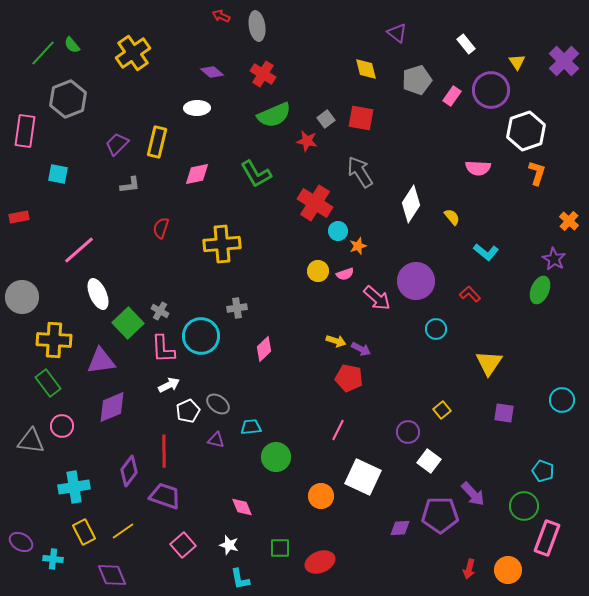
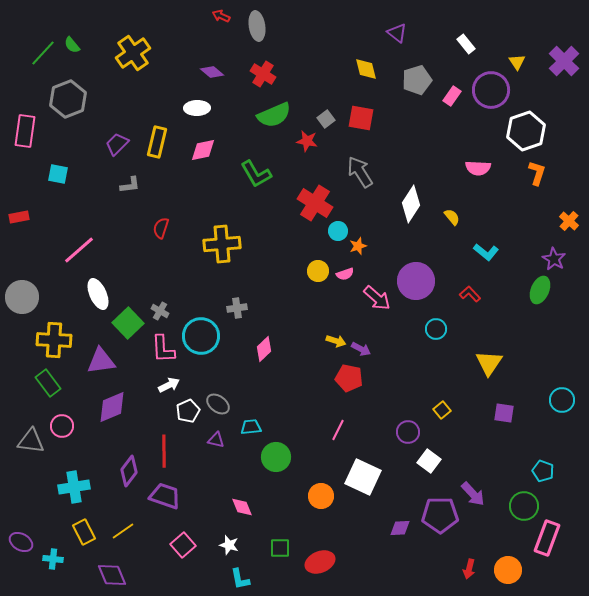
pink diamond at (197, 174): moved 6 px right, 24 px up
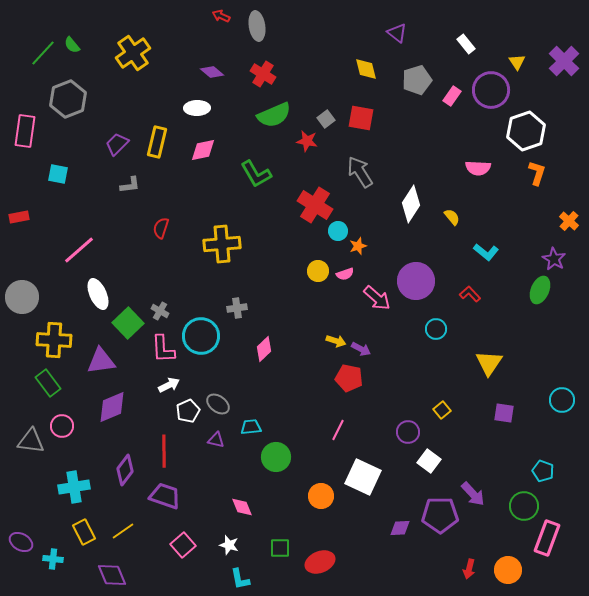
red cross at (315, 203): moved 2 px down
purple diamond at (129, 471): moved 4 px left, 1 px up
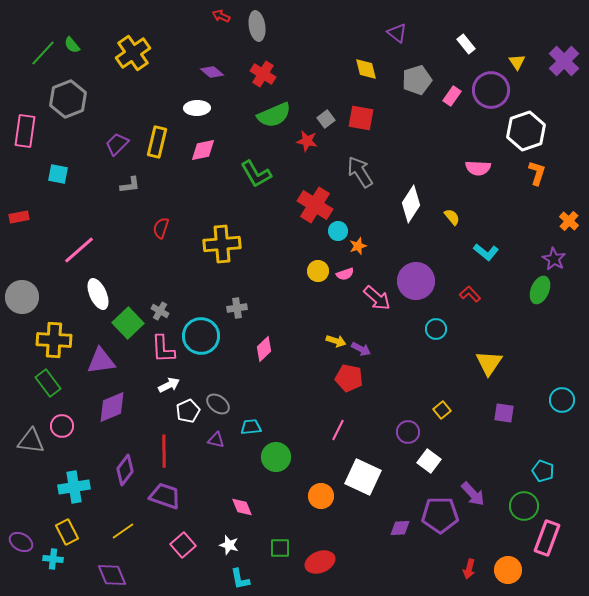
yellow rectangle at (84, 532): moved 17 px left
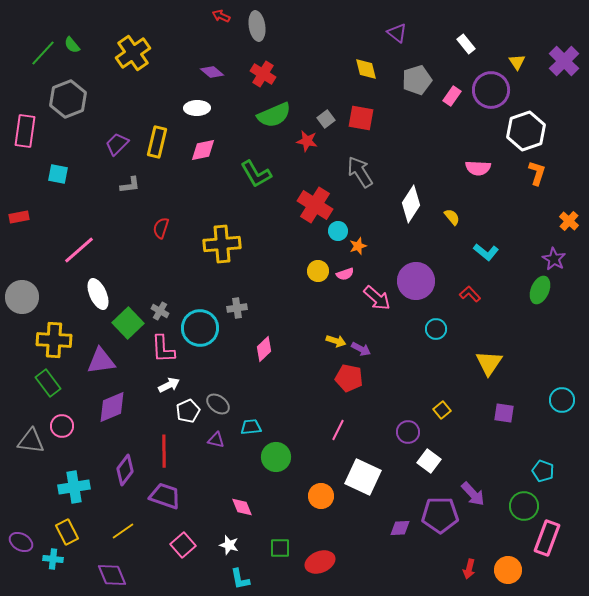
cyan circle at (201, 336): moved 1 px left, 8 px up
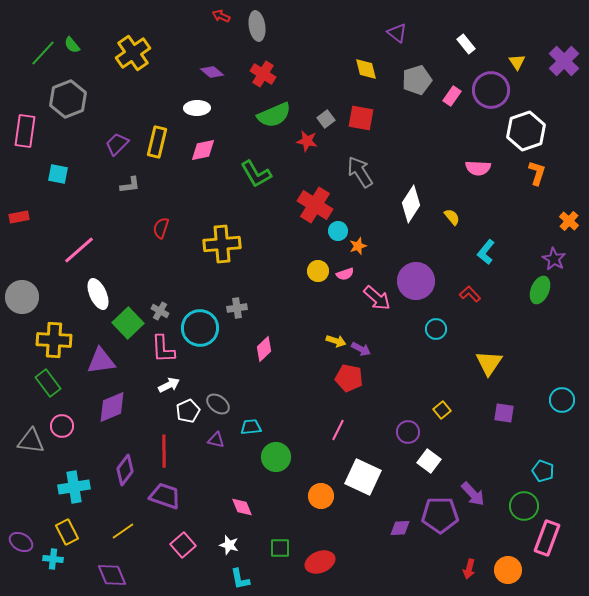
cyan L-shape at (486, 252): rotated 90 degrees clockwise
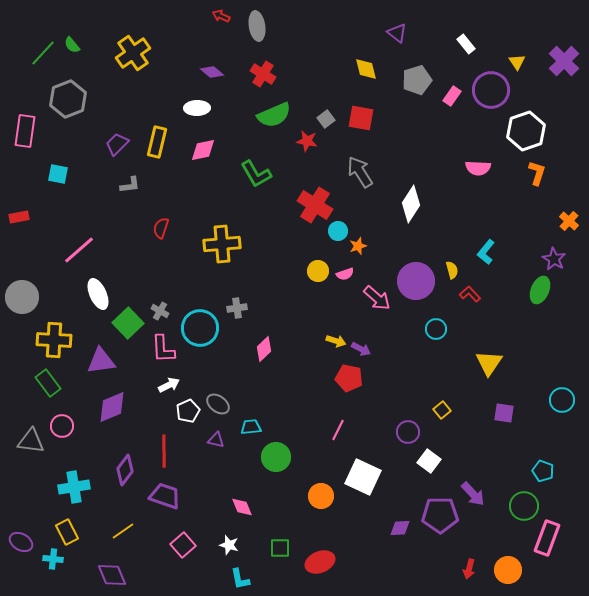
yellow semicircle at (452, 217): moved 53 px down; rotated 24 degrees clockwise
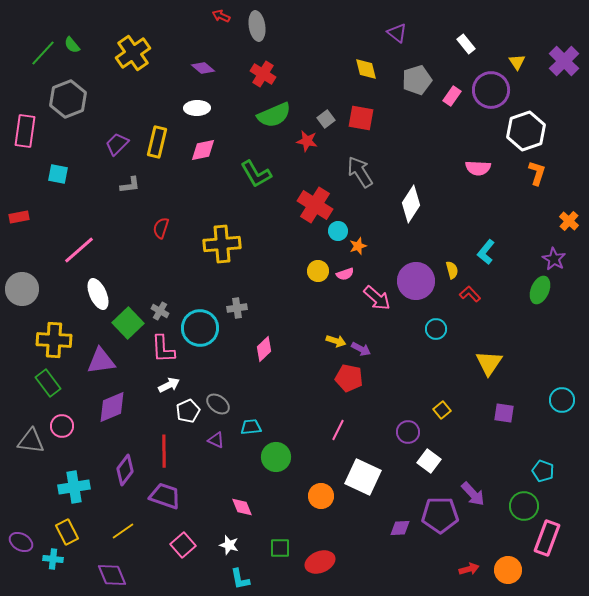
purple diamond at (212, 72): moved 9 px left, 4 px up
gray circle at (22, 297): moved 8 px up
purple triangle at (216, 440): rotated 12 degrees clockwise
red arrow at (469, 569): rotated 120 degrees counterclockwise
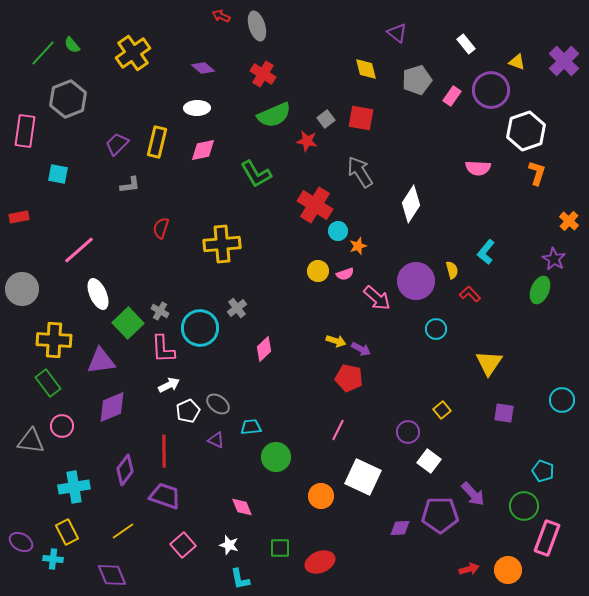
gray ellipse at (257, 26): rotated 8 degrees counterclockwise
yellow triangle at (517, 62): rotated 36 degrees counterclockwise
gray cross at (237, 308): rotated 30 degrees counterclockwise
